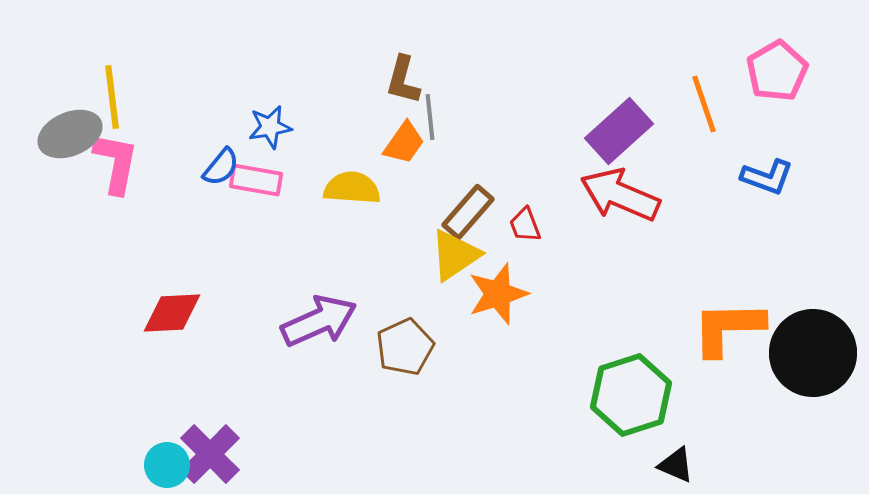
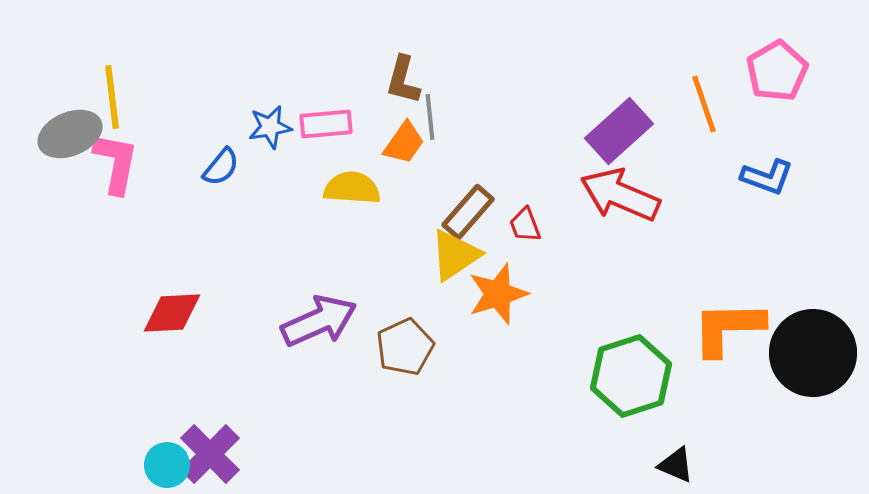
pink rectangle: moved 70 px right, 56 px up; rotated 15 degrees counterclockwise
green hexagon: moved 19 px up
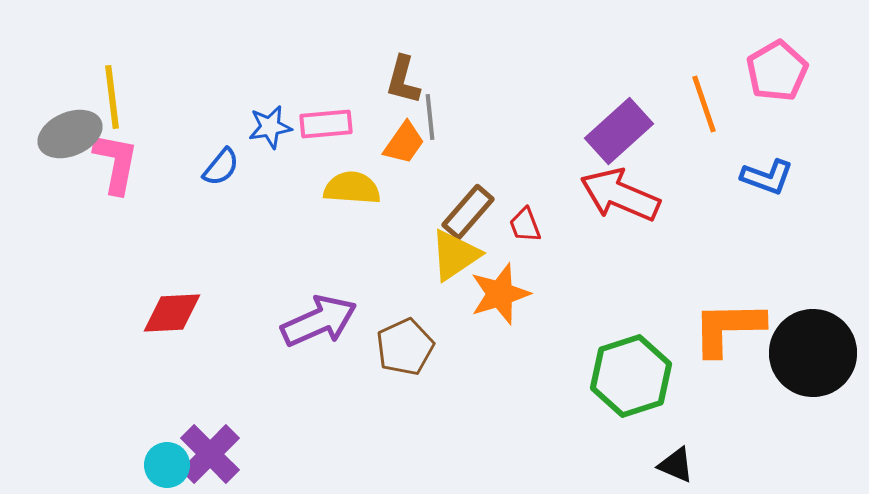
orange star: moved 2 px right
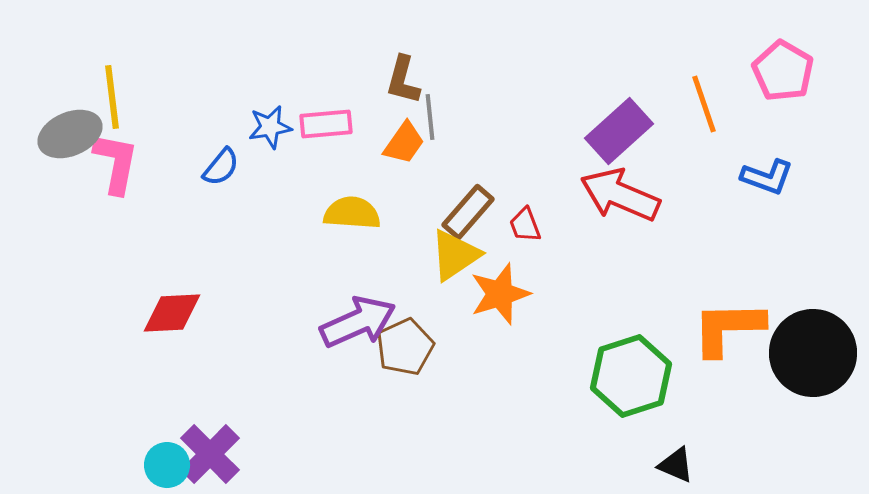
pink pentagon: moved 6 px right; rotated 12 degrees counterclockwise
yellow semicircle: moved 25 px down
purple arrow: moved 39 px right, 1 px down
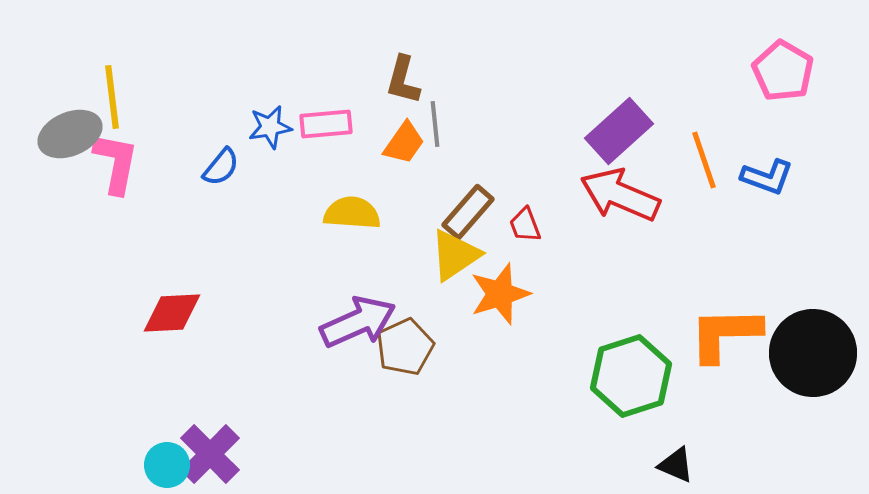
orange line: moved 56 px down
gray line: moved 5 px right, 7 px down
orange L-shape: moved 3 px left, 6 px down
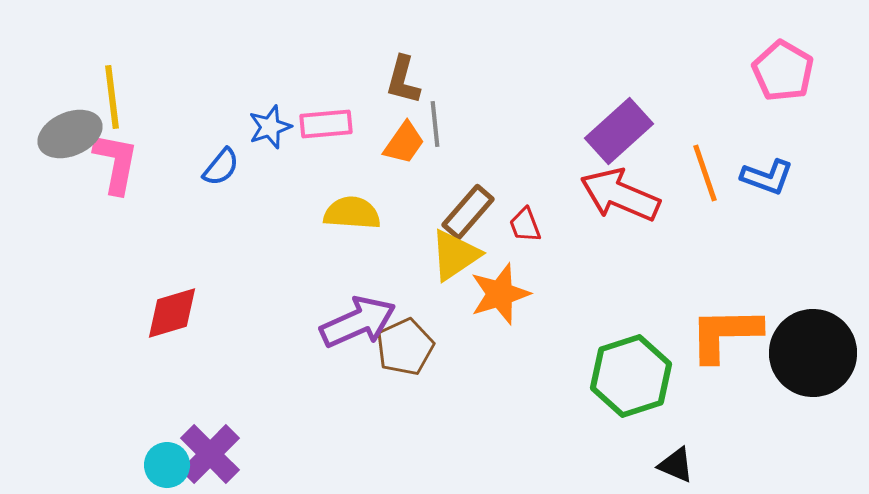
blue star: rotated 9 degrees counterclockwise
orange line: moved 1 px right, 13 px down
red diamond: rotated 14 degrees counterclockwise
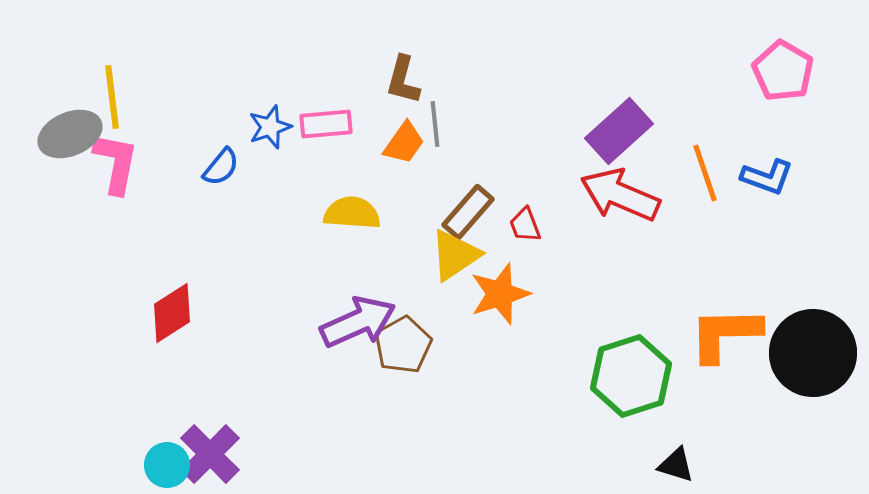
red diamond: rotated 16 degrees counterclockwise
brown pentagon: moved 2 px left, 2 px up; rotated 4 degrees counterclockwise
black triangle: rotated 6 degrees counterclockwise
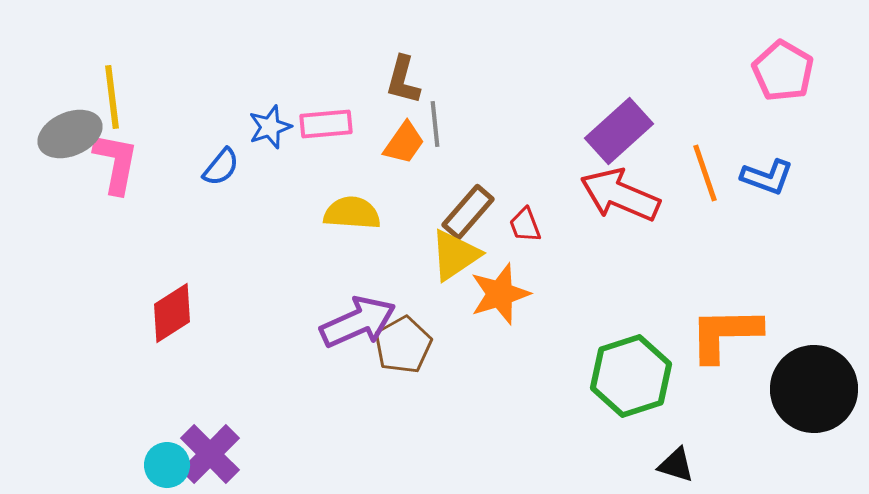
black circle: moved 1 px right, 36 px down
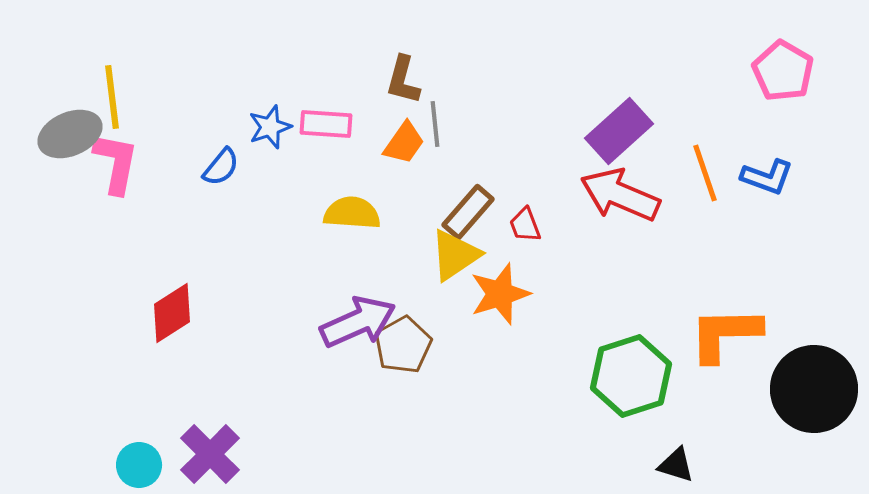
pink rectangle: rotated 9 degrees clockwise
cyan circle: moved 28 px left
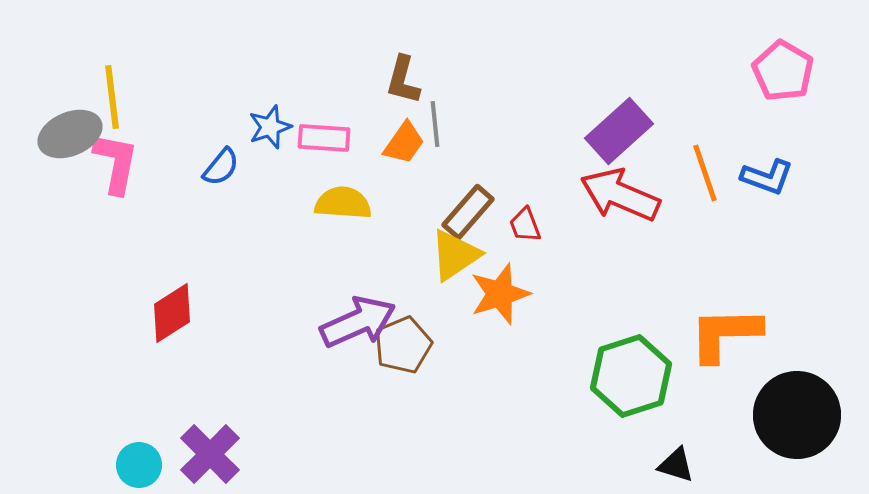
pink rectangle: moved 2 px left, 14 px down
yellow semicircle: moved 9 px left, 10 px up
brown pentagon: rotated 6 degrees clockwise
black circle: moved 17 px left, 26 px down
